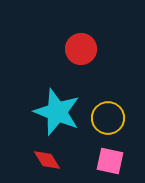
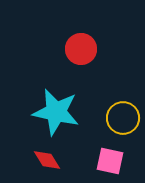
cyan star: moved 1 px left; rotated 9 degrees counterclockwise
yellow circle: moved 15 px right
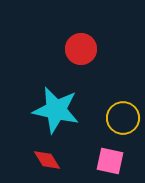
cyan star: moved 2 px up
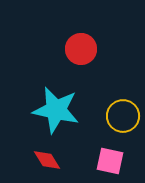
yellow circle: moved 2 px up
